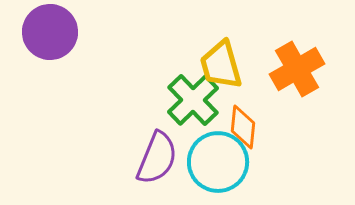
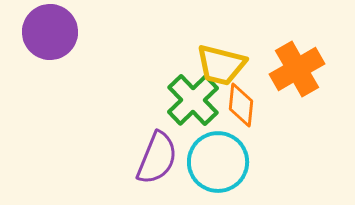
yellow trapezoid: rotated 60 degrees counterclockwise
orange diamond: moved 2 px left, 22 px up
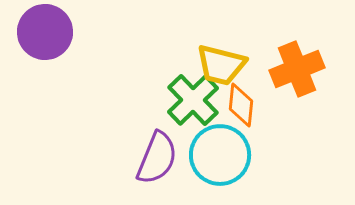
purple circle: moved 5 px left
orange cross: rotated 8 degrees clockwise
cyan circle: moved 2 px right, 7 px up
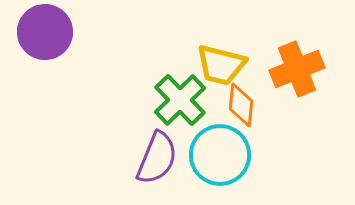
green cross: moved 13 px left
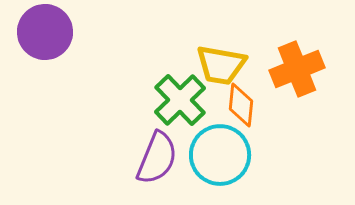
yellow trapezoid: rotated 4 degrees counterclockwise
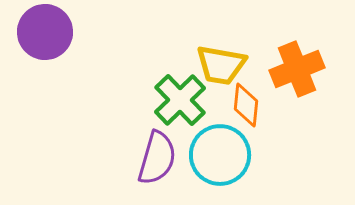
orange diamond: moved 5 px right
purple semicircle: rotated 6 degrees counterclockwise
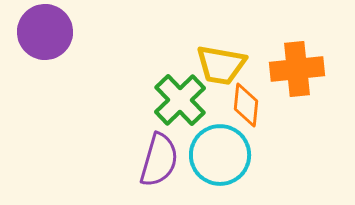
orange cross: rotated 16 degrees clockwise
purple semicircle: moved 2 px right, 2 px down
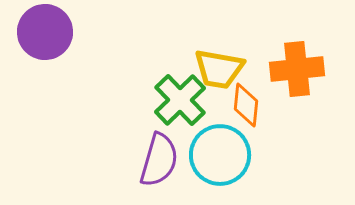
yellow trapezoid: moved 2 px left, 4 px down
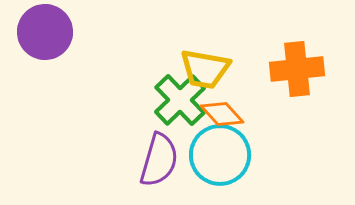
yellow trapezoid: moved 14 px left
orange diamond: moved 24 px left, 9 px down; rotated 48 degrees counterclockwise
